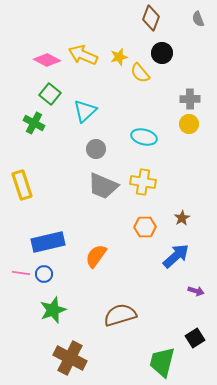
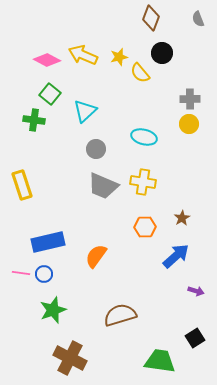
green cross: moved 3 px up; rotated 20 degrees counterclockwise
green trapezoid: moved 2 px left, 1 px up; rotated 84 degrees clockwise
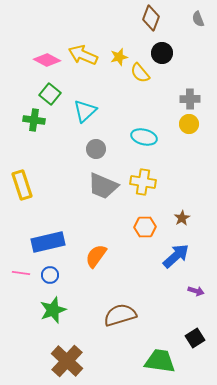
blue circle: moved 6 px right, 1 px down
brown cross: moved 3 px left, 3 px down; rotated 16 degrees clockwise
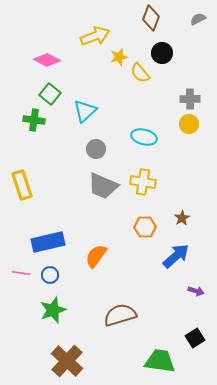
gray semicircle: rotated 84 degrees clockwise
yellow arrow: moved 12 px right, 19 px up; rotated 136 degrees clockwise
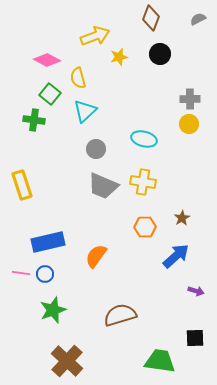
black circle: moved 2 px left, 1 px down
yellow semicircle: moved 62 px left, 5 px down; rotated 25 degrees clockwise
cyan ellipse: moved 2 px down
blue circle: moved 5 px left, 1 px up
black square: rotated 30 degrees clockwise
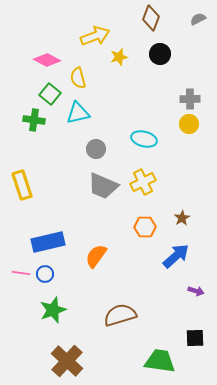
cyan triangle: moved 7 px left, 2 px down; rotated 30 degrees clockwise
yellow cross: rotated 35 degrees counterclockwise
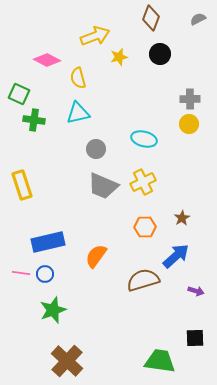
green square: moved 31 px left; rotated 15 degrees counterclockwise
brown semicircle: moved 23 px right, 35 px up
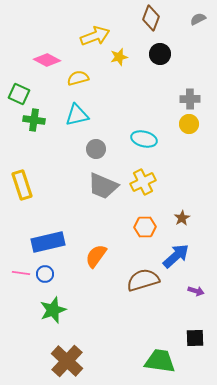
yellow semicircle: rotated 90 degrees clockwise
cyan triangle: moved 1 px left, 2 px down
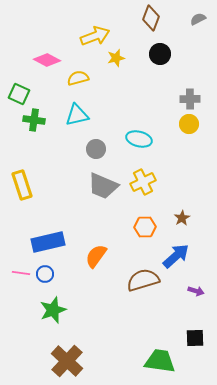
yellow star: moved 3 px left, 1 px down
cyan ellipse: moved 5 px left
